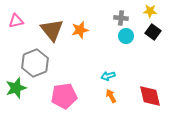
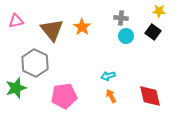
yellow star: moved 9 px right
orange star: moved 2 px right, 3 px up; rotated 24 degrees counterclockwise
gray hexagon: rotated 12 degrees counterclockwise
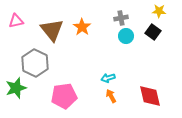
gray cross: rotated 16 degrees counterclockwise
cyan arrow: moved 2 px down
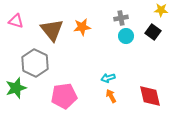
yellow star: moved 2 px right, 1 px up
pink triangle: rotated 28 degrees clockwise
orange star: rotated 30 degrees clockwise
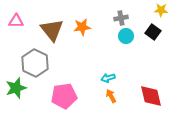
pink triangle: rotated 14 degrees counterclockwise
red diamond: moved 1 px right
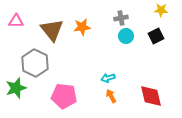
black square: moved 3 px right, 4 px down; rotated 28 degrees clockwise
pink pentagon: rotated 15 degrees clockwise
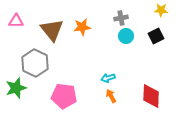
red diamond: rotated 15 degrees clockwise
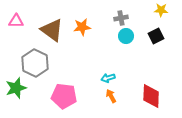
brown triangle: rotated 15 degrees counterclockwise
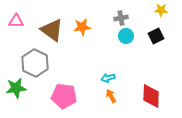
green star: rotated 10 degrees clockwise
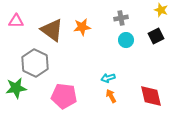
yellow star: rotated 16 degrees clockwise
cyan circle: moved 4 px down
red diamond: rotated 15 degrees counterclockwise
